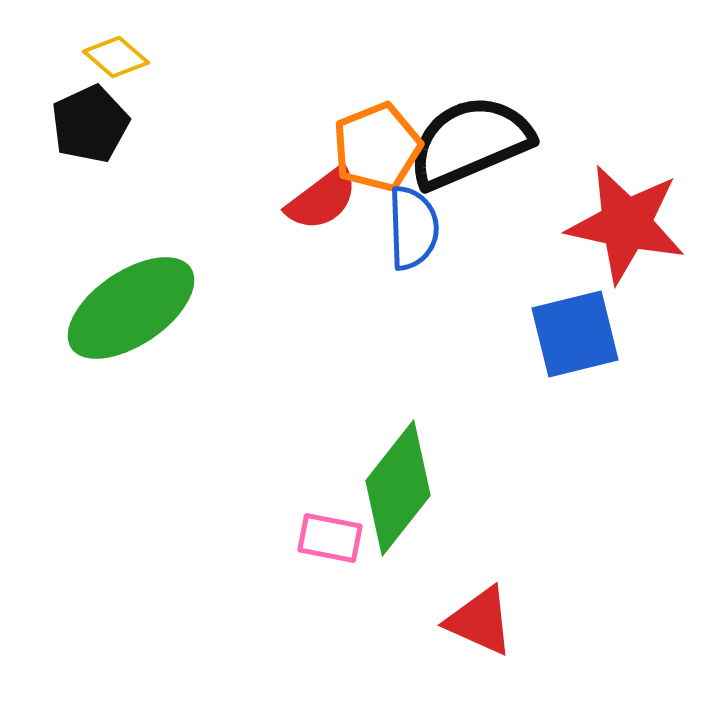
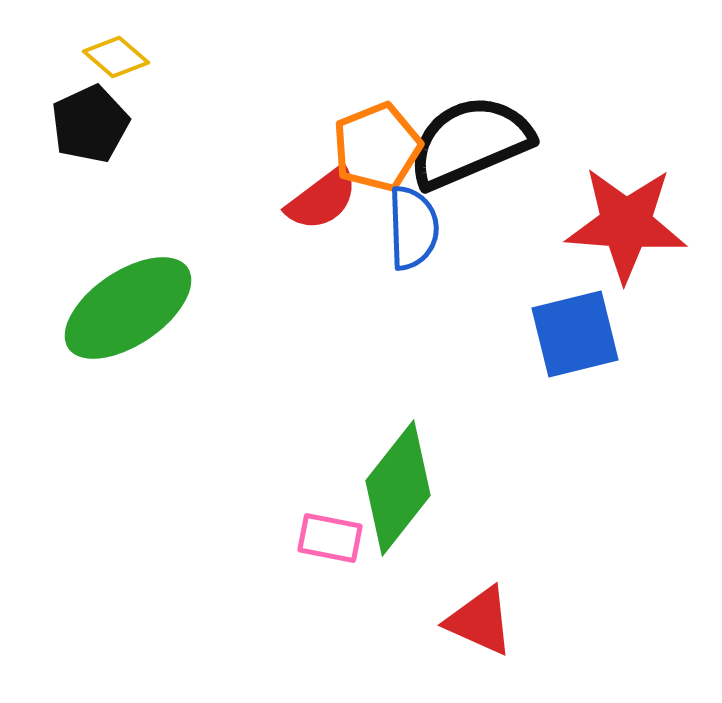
red star: rotated 8 degrees counterclockwise
green ellipse: moved 3 px left
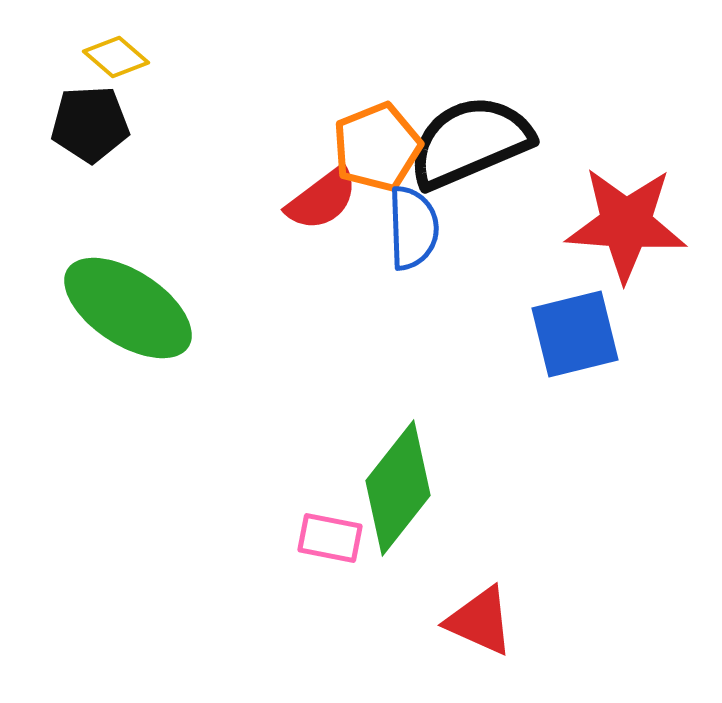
black pentagon: rotated 22 degrees clockwise
green ellipse: rotated 67 degrees clockwise
